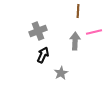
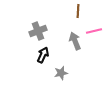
pink line: moved 1 px up
gray arrow: rotated 24 degrees counterclockwise
gray star: rotated 16 degrees clockwise
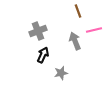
brown line: rotated 24 degrees counterclockwise
pink line: moved 1 px up
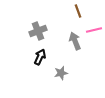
black arrow: moved 3 px left, 2 px down
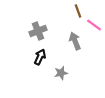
pink line: moved 5 px up; rotated 49 degrees clockwise
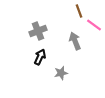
brown line: moved 1 px right
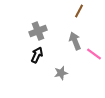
brown line: rotated 48 degrees clockwise
pink line: moved 29 px down
black arrow: moved 3 px left, 2 px up
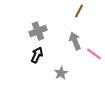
gray star: rotated 16 degrees counterclockwise
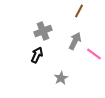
gray cross: moved 5 px right
gray arrow: rotated 48 degrees clockwise
gray star: moved 5 px down
